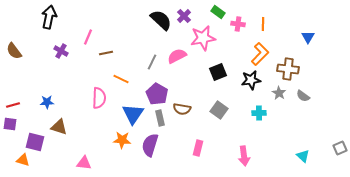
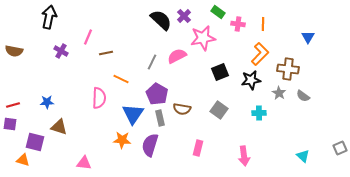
brown semicircle at (14, 51): rotated 42 degrees counterclockwise
black square at (218, 72): moved 2 px right
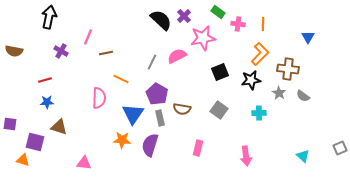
red line at (13, 105): moved 32 px right, 25 px up
pink arrow at (244, 156): moved 2 px right
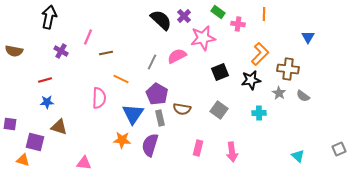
orange line at (263, 24): moved 1 px right, 10 px up
gray square at (340, 148): moved 1 px left, 1 px down
pink arrow at (246, 156): moved 14 px left, 4 px up
cyan triangle at (303, 156): moved 5 px left
